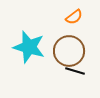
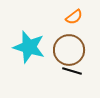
brown circle: moved 1 px up
black line: moved 3 px left
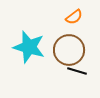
black line: moved 5 px right
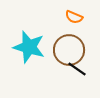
orange semicircle: rotated 60 degrees clockwise
black line: moved 2 px up; rotated 18 degrees clockwise
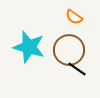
orange semicircle: rotated 12 degrees clockwise
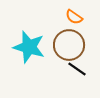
brown circle: moved 5 px up
